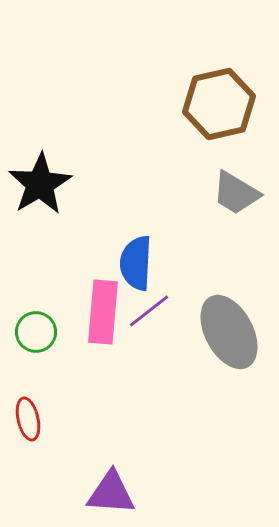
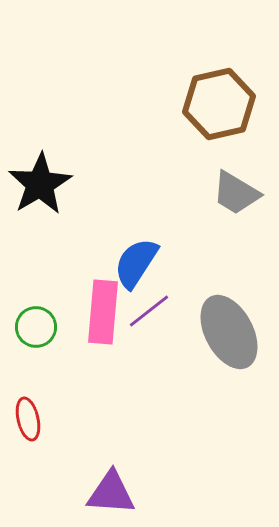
blue semicircle: rotated 30 degrees clockwise
green circle: moved 5 px up
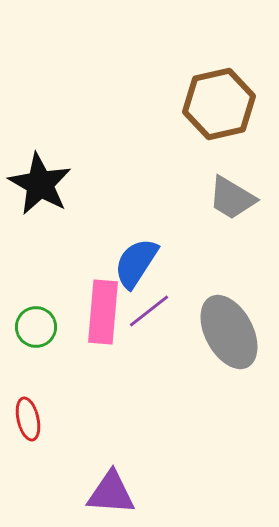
black star: rotated 12 degrees counterclockwise
gray trapezoid: moved 4 px left, 5 px down
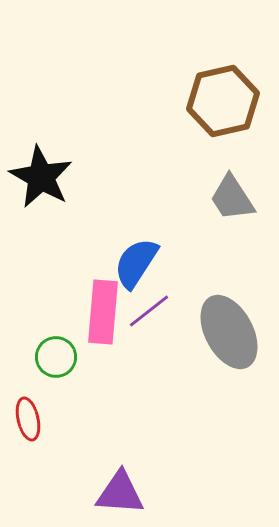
brown hexagon: moved 4 px right, 3 px up
black star: moved 1 px right, 7 px up
gray trapezoid: rotated 26 degrees clockwise
green circle: moved 20 px right, 30 px down
purple triangle: moved 9 px right
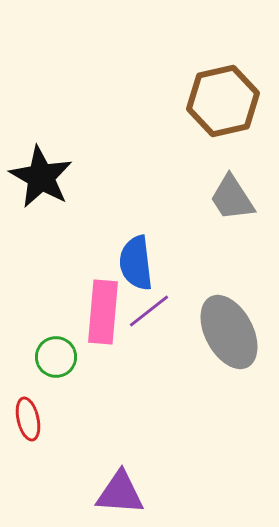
blue semicircle: rotated 40 degrees counterclockwise
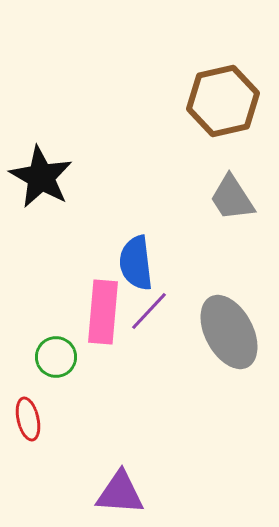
purple line: rotated 9 degrees counterclockwise
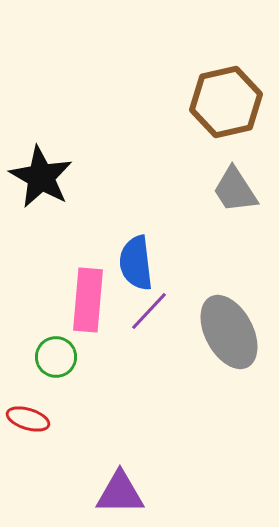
brown hexagon: moved 3 px right, 1 px down
gray trapezoid: moved 3 px right, 8 px up
pink rectangle: moved 15 px left, 12 px up
red ellipse: rotated 60 degrees counterclockwise
purple triangle: rotated 4 degrees counterclockwise
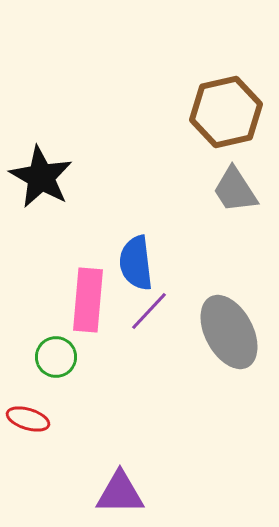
brown hexagon: moved 10 px down
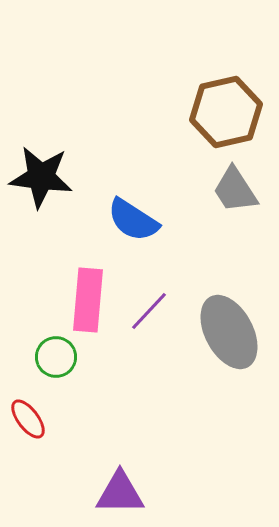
black star: rotated 22 degrees counterclockwise
blue semicircle: moved 3 px left, 43 px up; rotated 50 degrees counterclockwise
red ellipse: rotated 36 degrees clockwise
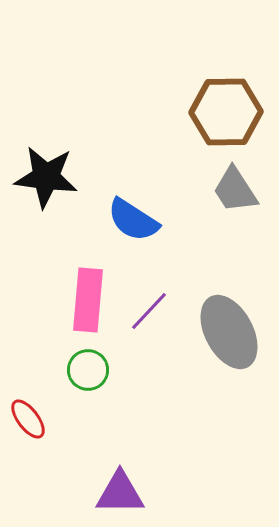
brown hexagon: rotated 12 degrees clockwise
black star: moved 5 px right
green circle: moved 32 px right, 13 px down
